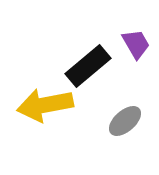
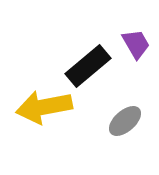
yellow arrow: moved 1 px left, 2 px down
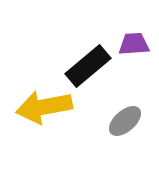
purple trapezoid: moved 2 px left; rotated 64 degrees counterclockwise
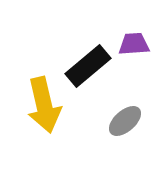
yellow arrow: moved 2 px up; rotated 92 degrees counterclockwise
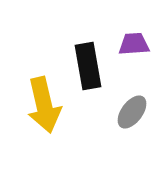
black rectangle: rotated 60 degrees counterclockwise
gray ellipse: moved 7 px right, 9 px up; rotated 12 degrees counterclockwise
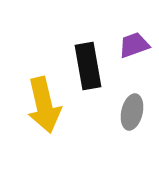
purple trapezoid: moved 1 px down; rotated 16 degrees counterclockwise
gray ellipse: rotated 24 degrees counterclockwise
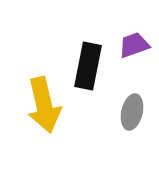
black rectangle: rotated 21 degrees clockwise
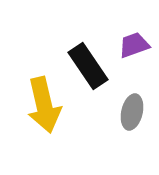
black rectangle: rotated 45 degrees counterclockwise
